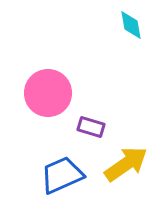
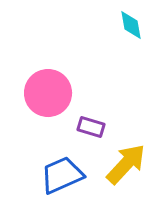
yellow arrow: rotated 12 degrees counterclockwise
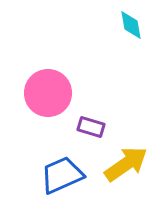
yellow arrow: rotated 12 degrees clockwise
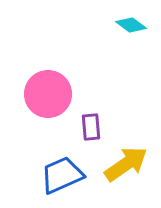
cyan diamond: rotated 44 degrees counterclockwise
pink circle: moved 1 px down
purple rectangle: rotated 68 degrees clockwise
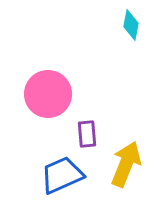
cyan diamond: rotated 64 degrees clockwise
purple rectangle: moved 4 px left, 7 px down
yellow arrow: rotated 33 degrees counterclockwise
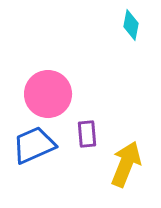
blue trapezoid: moved 28 px left, 30 px up
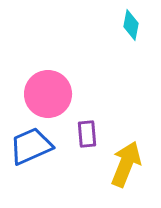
blue trapezoid: moved 3 px left, 1 px down
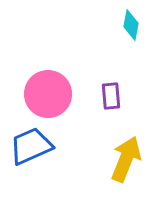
purple rectangle: moved 24 px right, 38 px up
yellow arrow: moved 5 px up
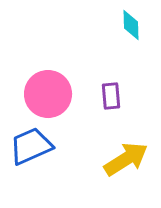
cyan diamond: rotated 12 degrees counterclockwise
yellow arrow: rotated 36 degrees clockwise
